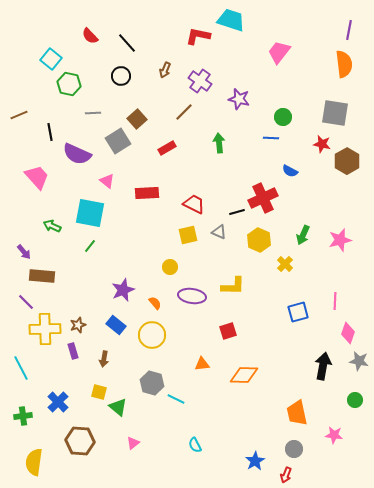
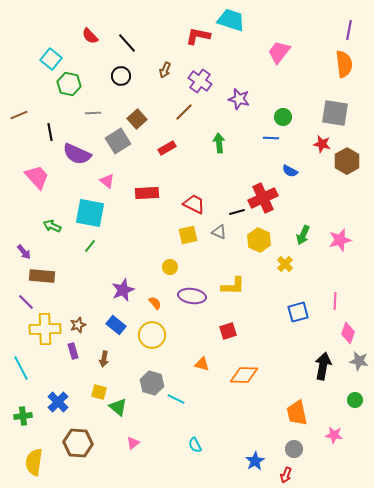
orange triangle at (202, 364): rotated 21 degrees clockwise
brown hexagon at (80, 441): moved 2 px left, 2 px down
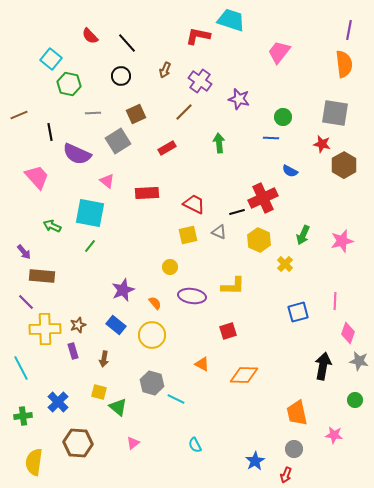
brown square at (137, 119): moved 1 px left, 5 px up; rotated 18 degrees clockwise
brown hexagon at (347, 161): moved 3 px left, 4 px down
pink star at (340, 240): moved 2 px right, 1 px down
orange triangle at (202, 364): rotated 14 degrees clockwise
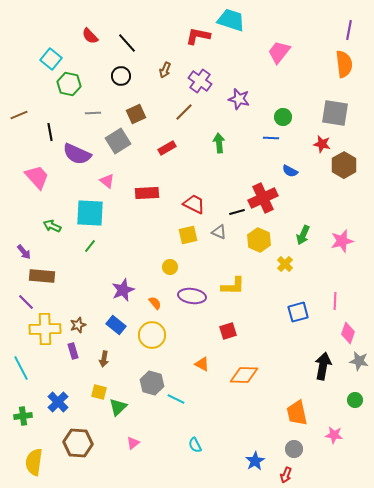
cyan square at (90, 213): rotated 8 degrees counterclockwise
green triangle at (118, 407): rotated 36 degrees clockwise
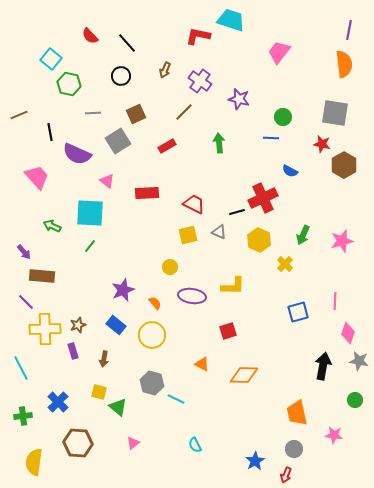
red rectangle at (167, 148): moved 2 px up
green triangle at (118, 407): rotated 36 degrees counterclockwise
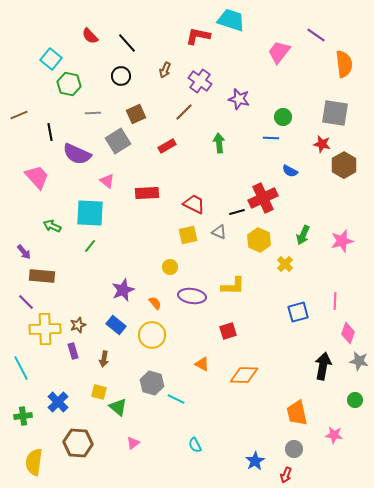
purple line at (349, 30): moved 33 px left, 5 px down; rotated 66 degrees counterclockwise
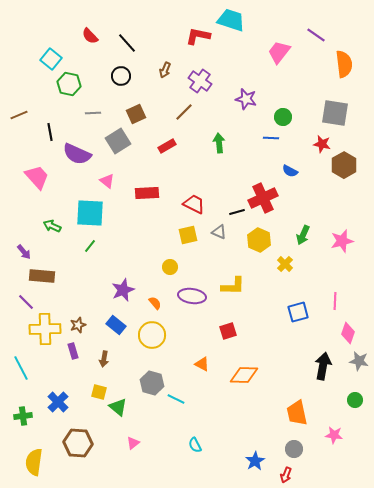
purple star at (239, 99): moved 7 px right
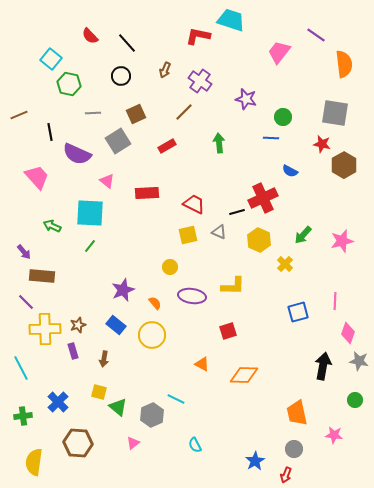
green arrow at (303, 235): rotated 18 degrees clockwise
gray hexagon at (152, 383): moved 32 px down; rotated 20 degrees clockwise
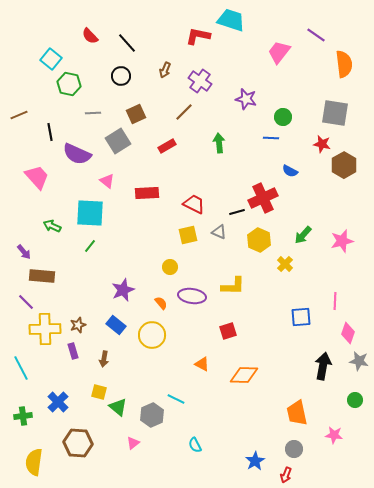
orange semicircle at (155, 303): moved 6 px right
blue square at (298, 312): moved 3 px right, 5 px down; rotated 10 degrees clockwise
